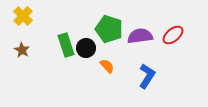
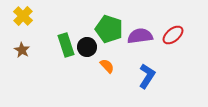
black circle: moved 1 px right, 1 px up
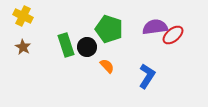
yellow cross: rotated 18 degrees counterclockwise
purple semicircle: moved 15 px right, 9 px up
brown star: moved 1 px right, 3 px up
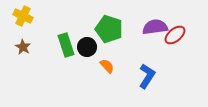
red ellipse: moved 2 px right
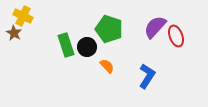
purple semicircle: rotated 40 degrees counterclockwise
red ellipse: moved 1 px right, 1 px down; rotated 70 degrees counterclockwise
brown star: moved 9 px left, 14 px up
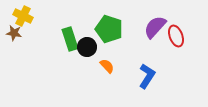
brown star: rotated 21 degrees counterclockwise
green rectangle: moved 4 px right, 6 px up
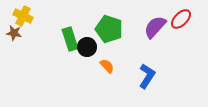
red ellipse: moved 5 px right, 17 px up; rotated 65 degrees clockwise
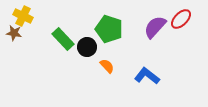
green rectangle: moved 7 px left; rotated 25 degrees counterclockwise
blue L-shape: rotated 85 degrees counterclockwise
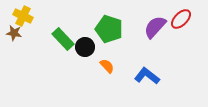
black circle: moved 2 px left
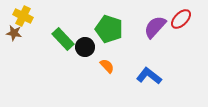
blue L-shape: moved 2 px right
